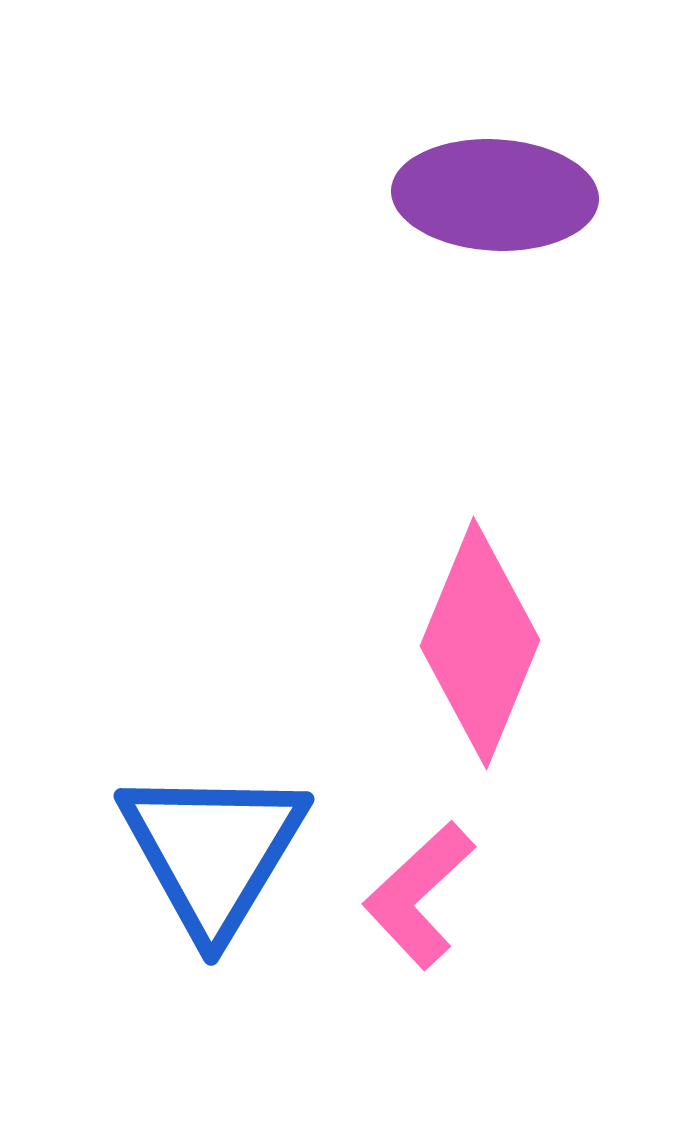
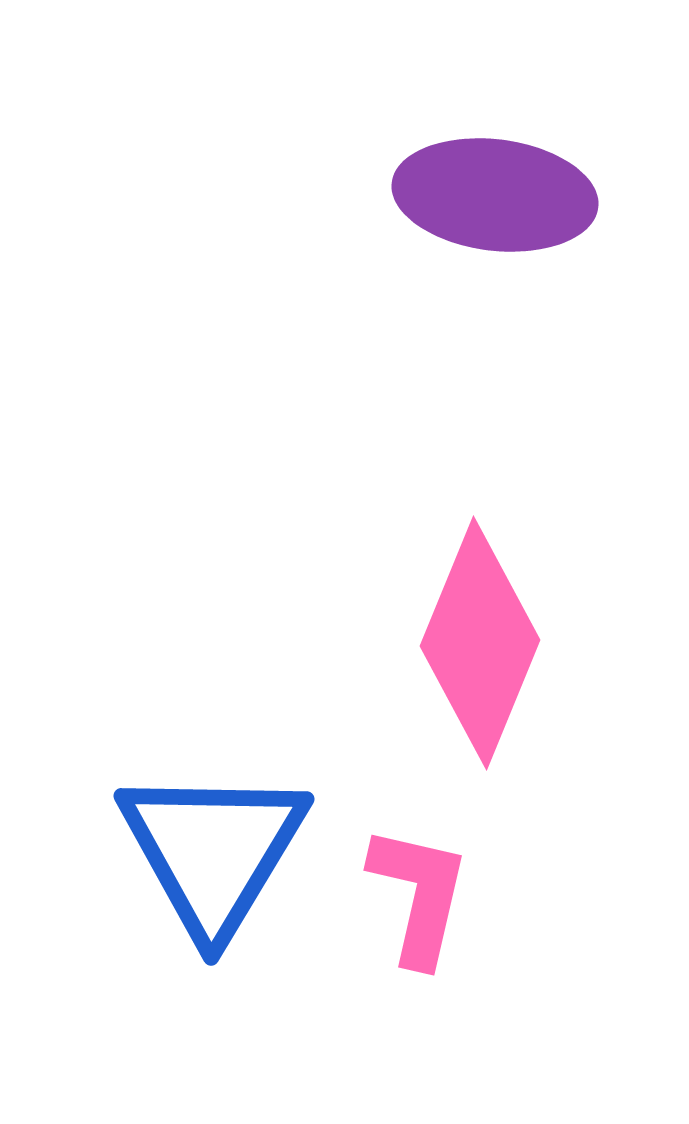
purple ellipse: rotated 4 degrees clockwise
pink L-shape: rotated 146 degrees clockwise
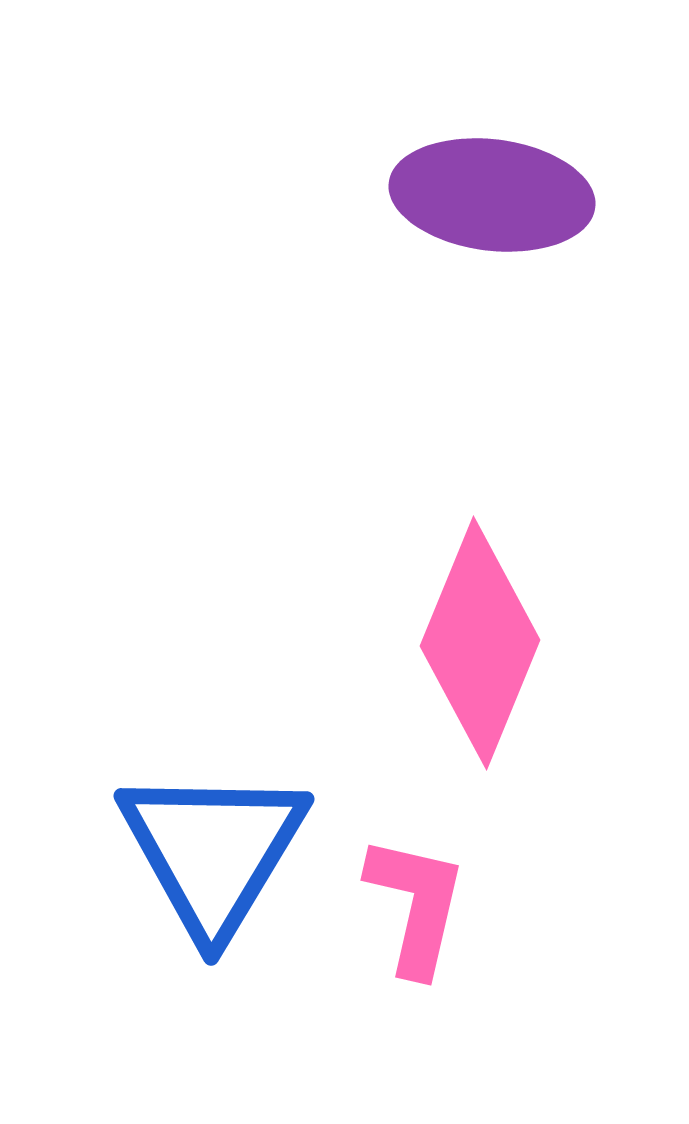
purple ellipse: moved 3 px left
pink L-shape: moved 3 px left, 10 px down
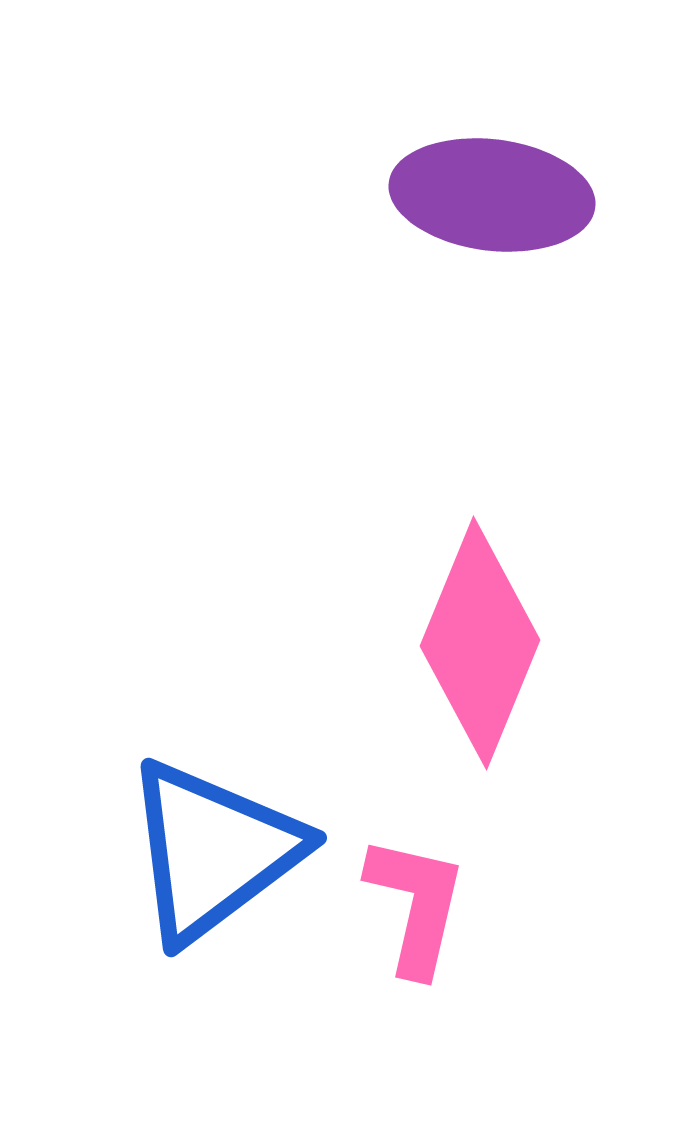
blue triangle: rotated 22 degrees clockwise
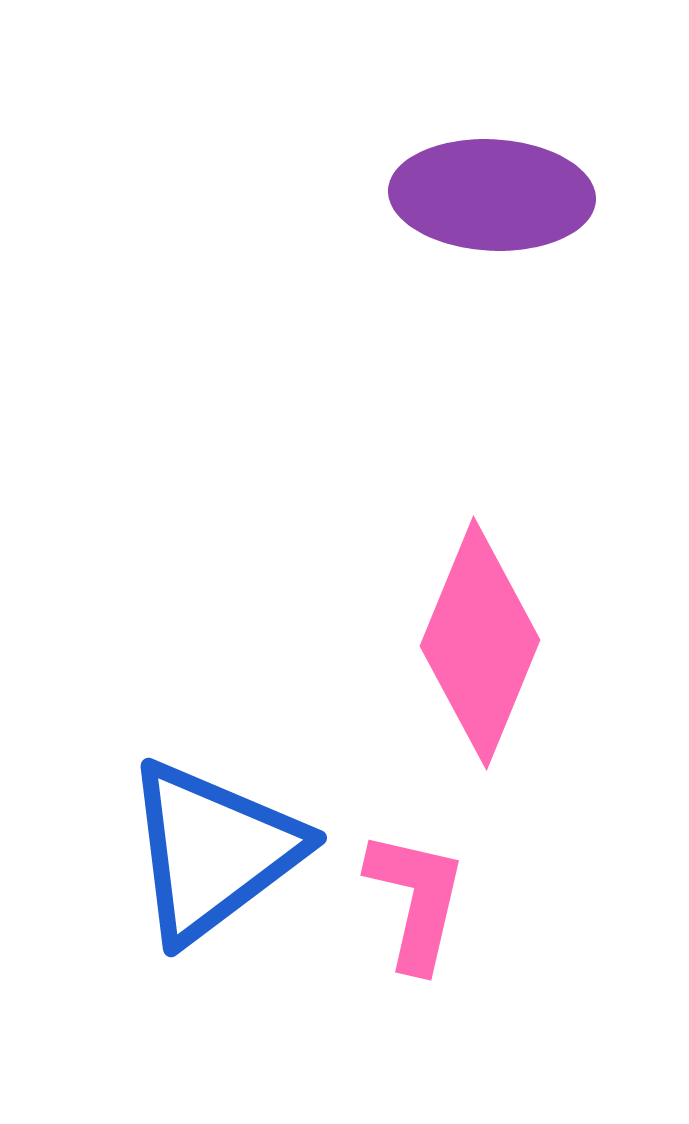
purple ellipse: rotated 4 degrees counterclockwise
pink L-shape: moved 5 px up
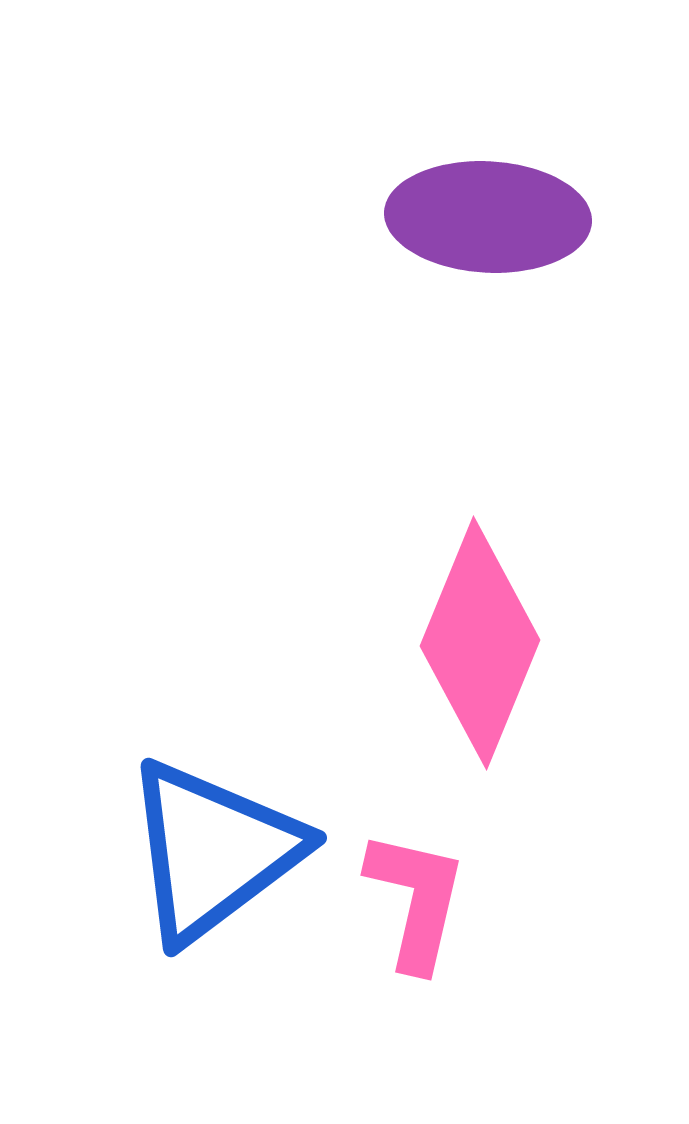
purple ellipse: moved 4 px left, 22 px down
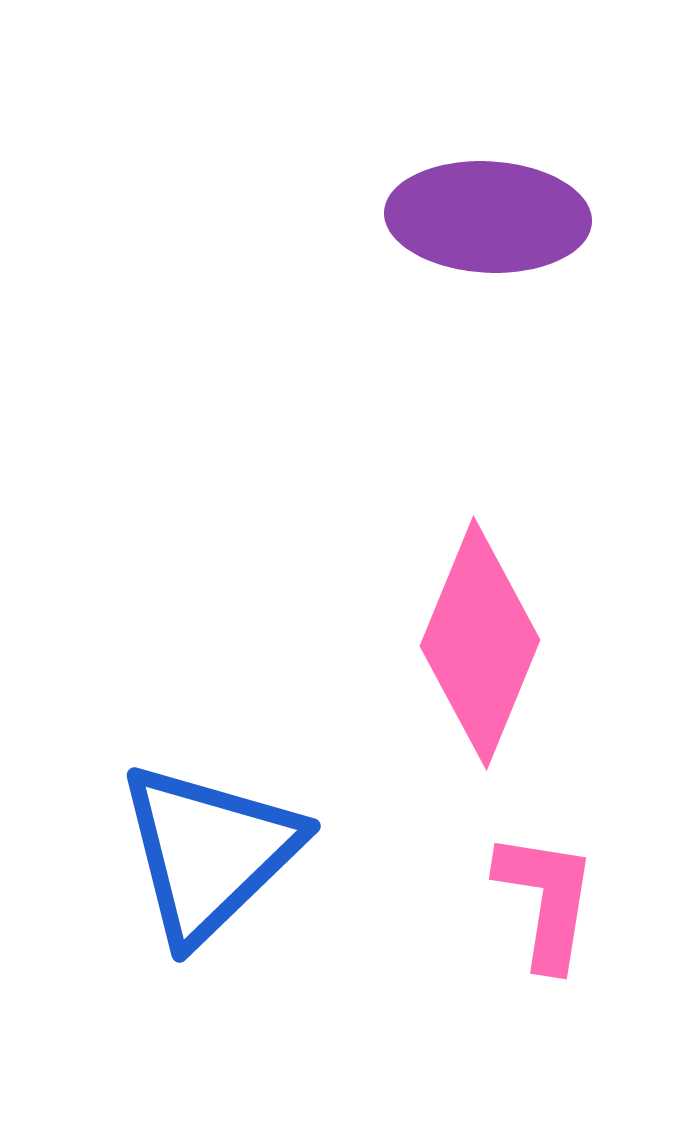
blue triangle: moved 4 px left, 1 px down; rotated 7 degrees counterclockwise
pink L-shape: moved 130 px right; rotated 4 degrees counterclockwise
